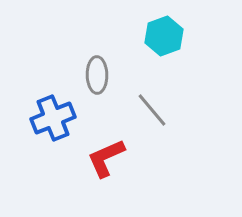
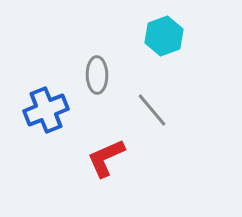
blue cross: moved 7 px left, 8 px up
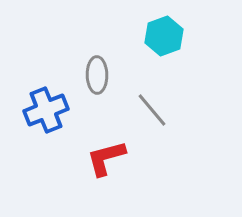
red L-shape: rotated 9 degrees clockwise
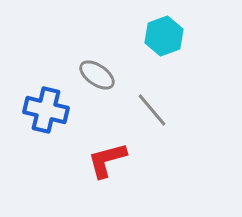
gray ellipse: rotated 54 degrees counterclockwise
blue cross: rotated 36 degrees clockwise
red L-shape: moved 1 px right, 2 px down
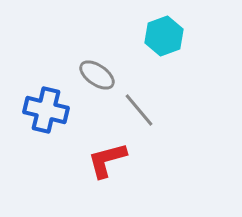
gray line: moved 13 px left
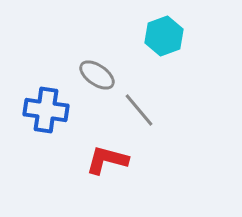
blue cross: rotated 6 degrees counterclockwise
red L-shape: rotated 30 degrees clockwise
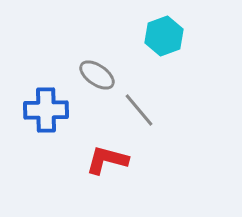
blue cross: rotated 9 degrees counterclockwise
